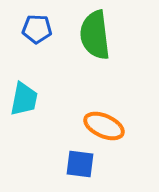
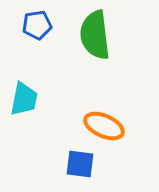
blue pentagon: moved 4 px up; rotated 12 degrees counterclockwise
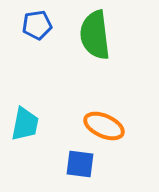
cyan trapezoid: moved 1 px right, 25 px down
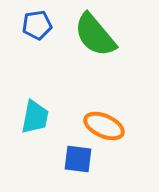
green semicircle: rotated 33 degrees counterclockwise
cyan trapezoid: moved 10 px right, 7 px up
blue square: moved 2 px left, 5 px up
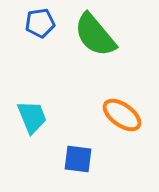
blue pentagon: moved 3 px right, 2 px up
cyan trapezoid: moved 3 px left; rotated 33 degrees counterclockwise
orange ellipse: moved 18 px right, 11 px up; rotated 12 degrees clockwise
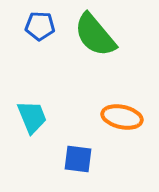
blue pentagon: moved 3 px down; rotated 12 degrees clockwise
orange ellipse: moved 2 px down; rotated 24 degrees counterclockwise
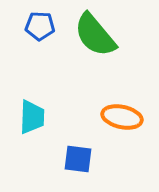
cyan trapezoid: rotated 24 degrees clockwise
